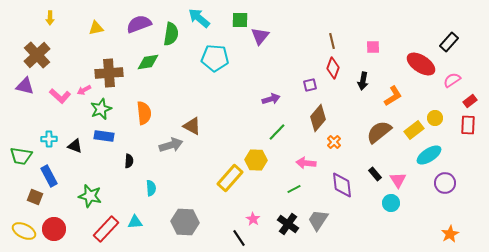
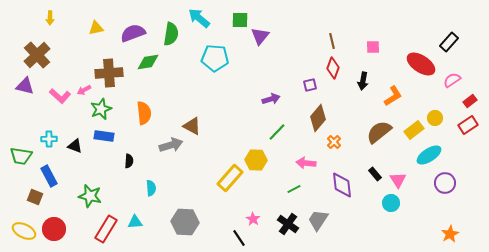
purple semicircle at (139, 24): moved 6 px left, 9 px down
red rectangle at (468, 125): rotated 54 degrees clockwise
red rectangle at (106, 229): rotated 12 degrees counterclockwise
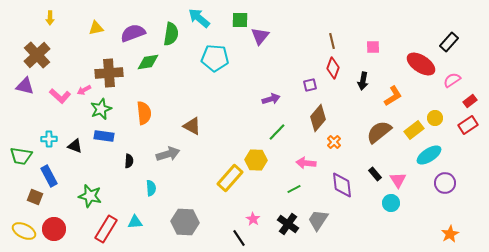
gray arrow at (171, 145): moved 3 px left, 9 px down
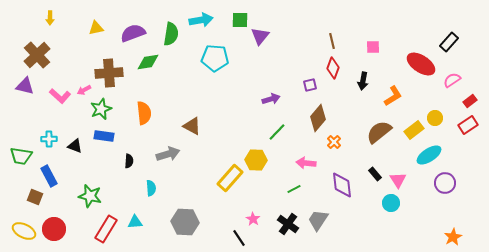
cyan arrow at (199, 18): moved 2 px right, 2 px down; rotated 130 degrees clockwise
orange star at (450, 234): moved 3 px right, 3 px down
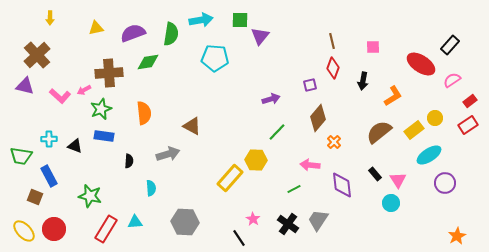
black rectangle at (449, 42): moved 1 px right, 3 px down
pink arrow at (306, 163): moved 4 px right, 2 px down
yellow ellipse at (24, 231): rotated 20 degrees clockwise
orange star at (453, 237): moved 4 px right, 1 px up
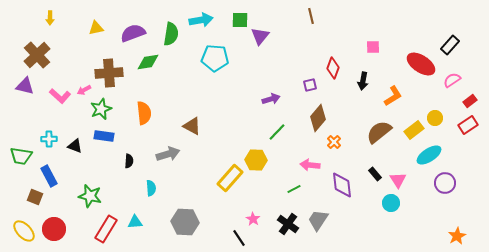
brown line at (332, 41): moved 21 px left, 25 px up
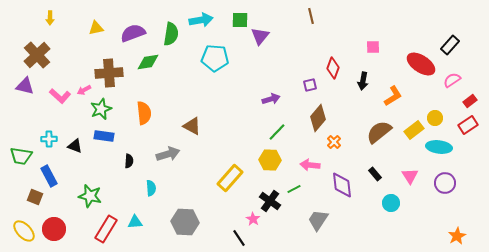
cyan ellipse at (429, 155): moved 10 px right, 8 px up; rotated 40 degrees clockwise
yellow hexagon at (256, 160): moved 14 px right
pink triangle at (398, 180): moved 12 px right, 4 px up
black cross at (288, 224): moved 18 px left, 23 px up
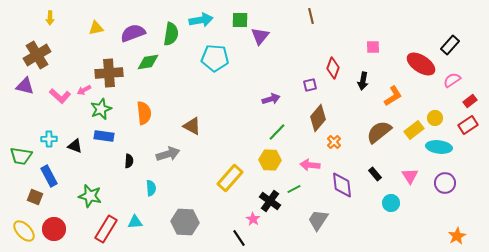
brown cross at (37, 55): rotated 12 degrees clockwise
